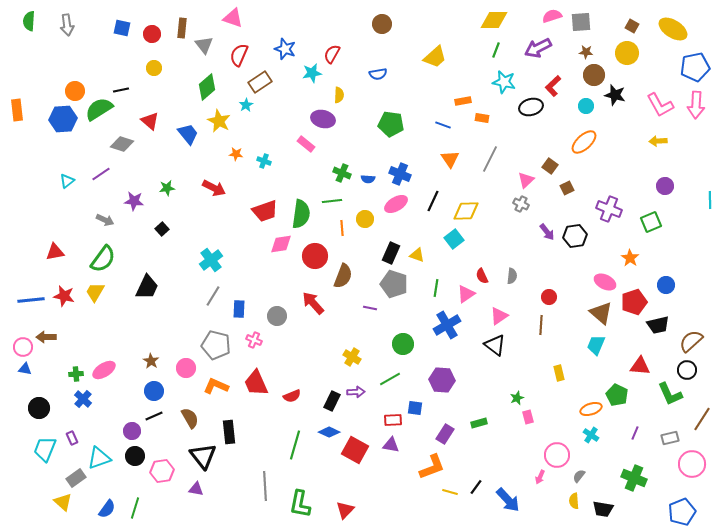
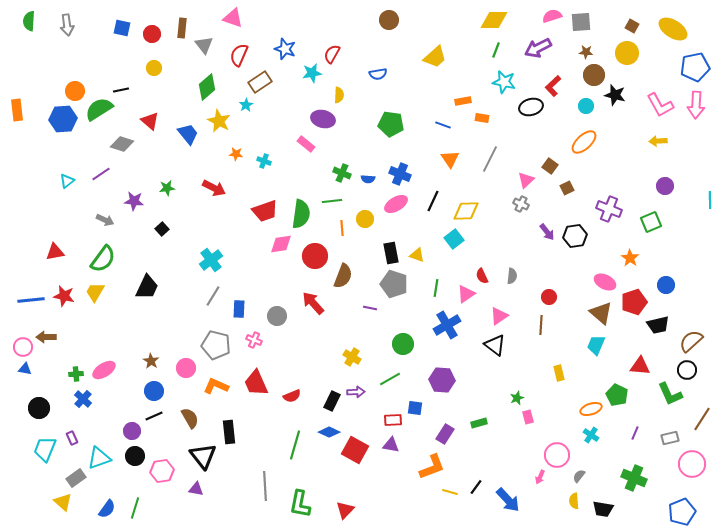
brown circle at (382, 24): moved 7 px right, 4 px up
black rectangle at (391, 253): rotated 35 degrees counterclockwise
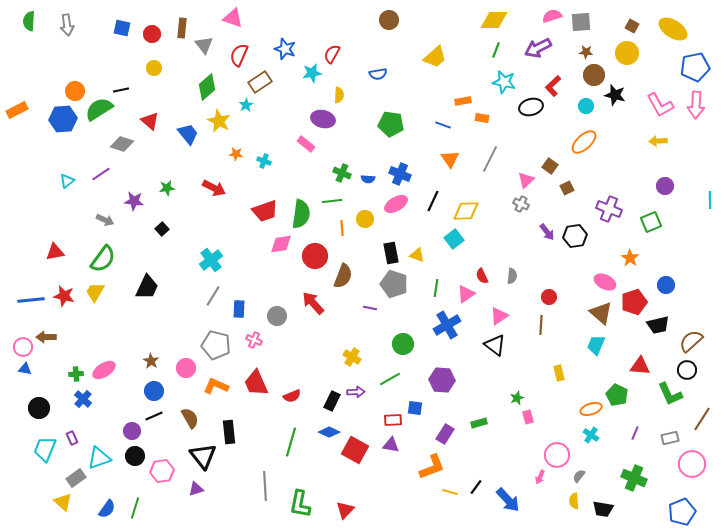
orange rectangle at (17, 110): rotated 70 degrees clockwise
green line at (295, 445): moved 4 px left, 3 px up
purple triangle at (196, 489): rotated 28 degrees counterclockwise
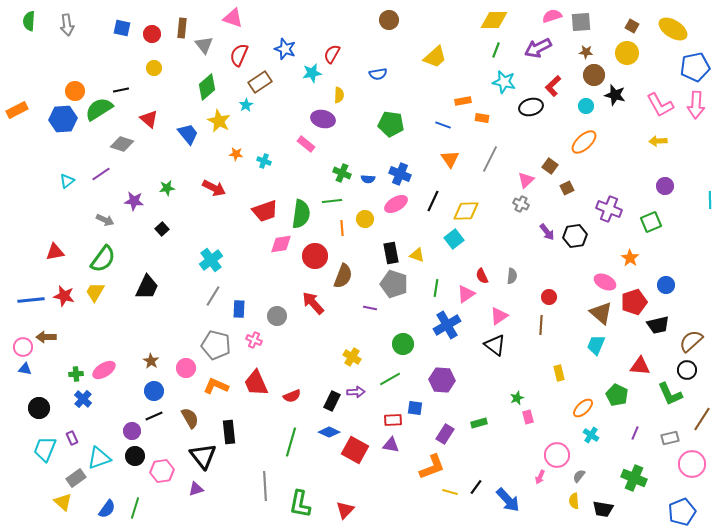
red triangle at (150, 121): moved 1 px left, 2 px up
orange ellipse at (591, 409): moved 8 px left, 1 px up; rotated 25 degrees counterclockwise
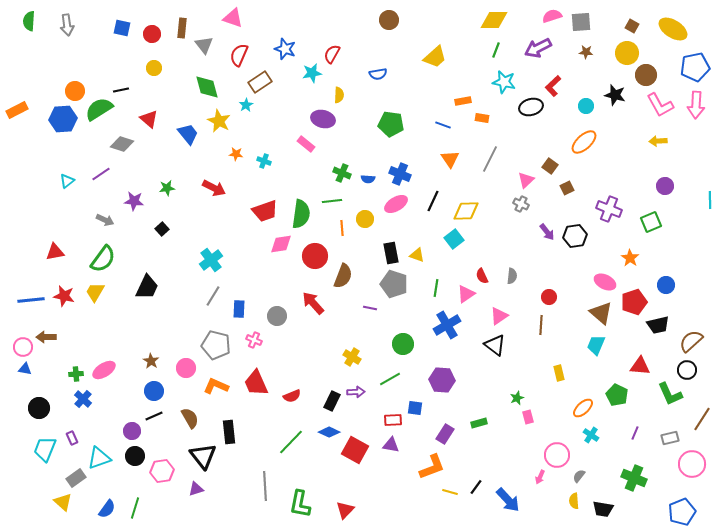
brown circle at (594, 75): moved 52 px right
green diamond at (207, 87): rotated 64 degrees counterclockwise
green line at (291, 442): rotated 28 degrees clockwise
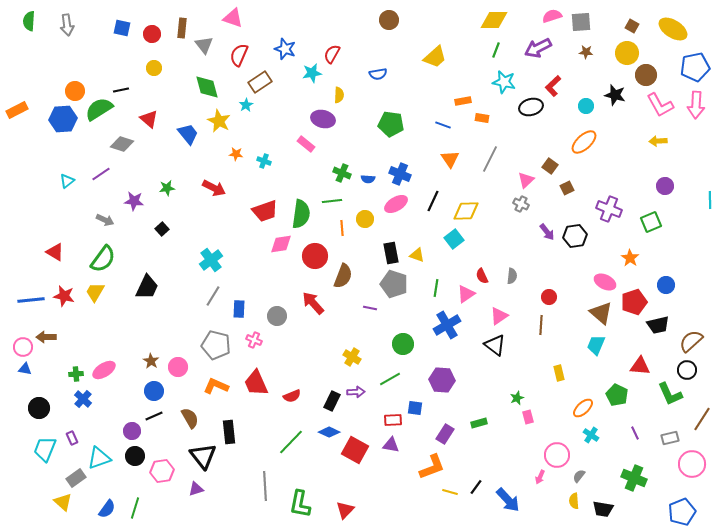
red triangle at (55, 252): rotated 42 degrees clockwise
pink circle at (186, 368): moved 8 px left, 1 px up
purple line at (635, 433): rotated 48 degrees counterclockwise
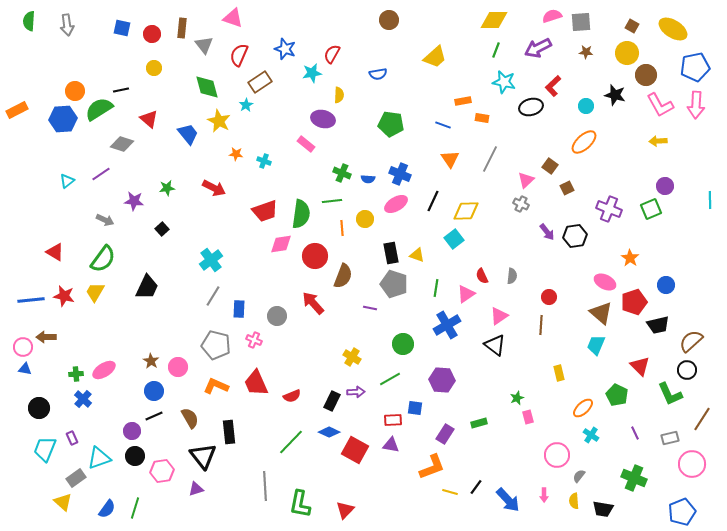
green square at (651, 222): moved 13 px up
red triangle at (640, 366): rotated 40 degrees clockwise
pink arrow at (540, 477): moved 4 px right, 18 px down; rotated 24 degrees counterclockwise
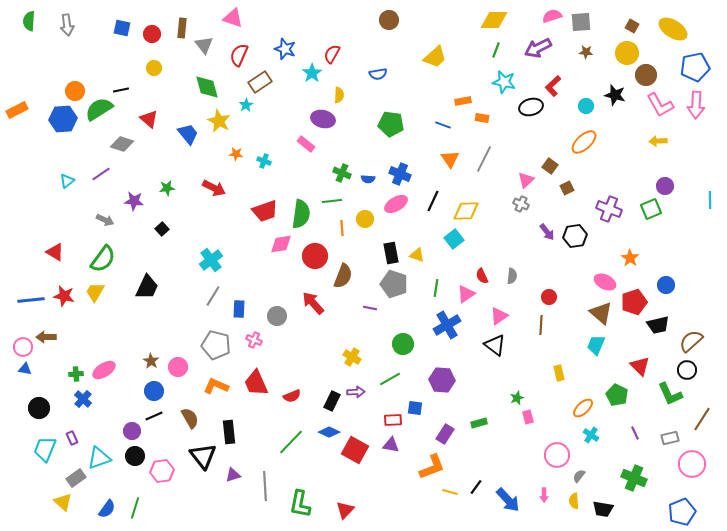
cyan star at (312, 73): rotated 24 degrees counterclockwise
gray line at (490, 159): moved 6 px left
purple triangle at (196, 489): moved 37 px right, 14 px up
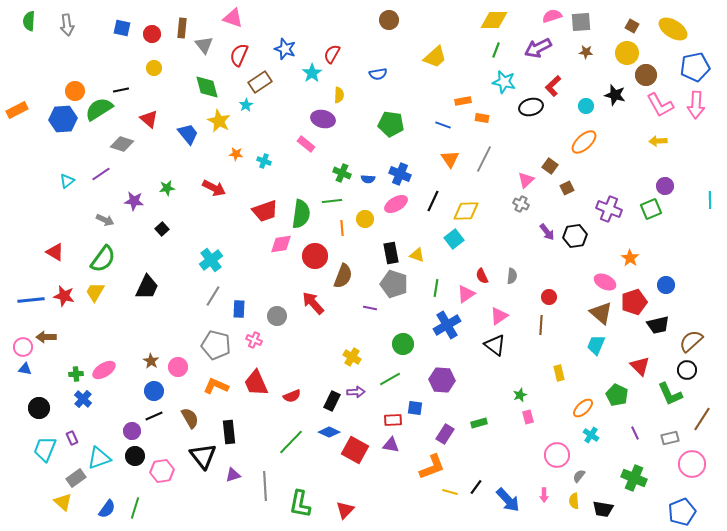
green star at (517, 398): moved 3 px right, 3 px up
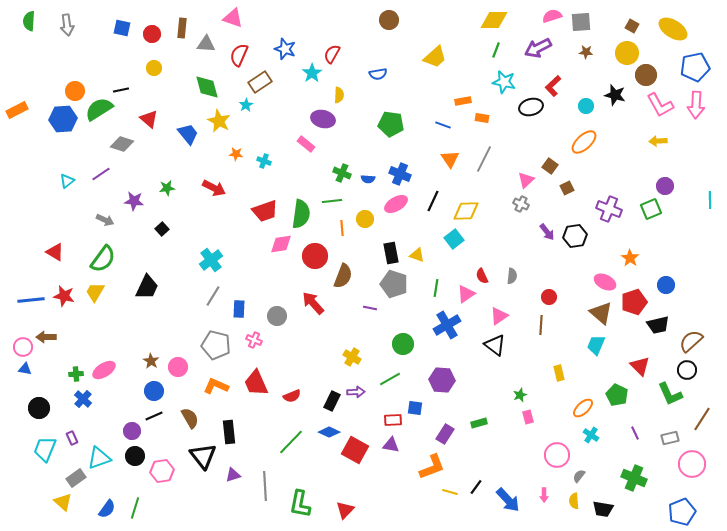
gray triangle at (204, 45): moved 2 px right, 1 px up; rotated 48 degrees counterclockwise
